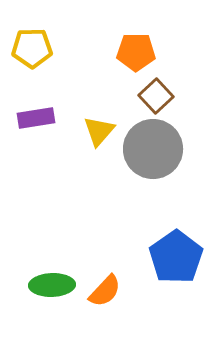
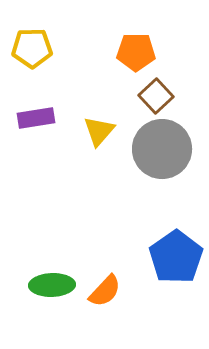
gray circle: moved 9 px right
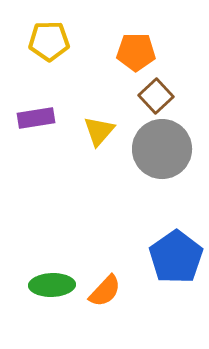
yellow pentagon: moved 17 px right, 7 px up
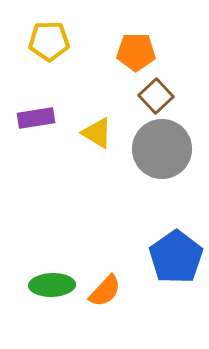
yellow triangle: moved 2 px left, 2 px down; rotated 40 degrees counterclockwise
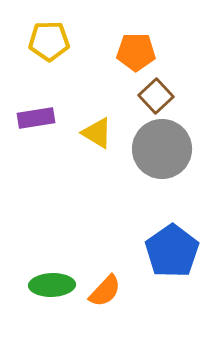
blue pentagon: moved 4 px left, 6 px up
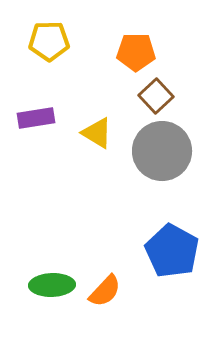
gray circle: moved 2 px down
blue pentagon: rotated 8 degrees counterclockwise
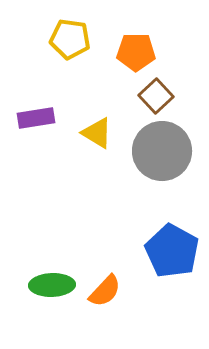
yellow pentagon: moved 21 px right, 2 px up; rotated 9 degrees clockwise
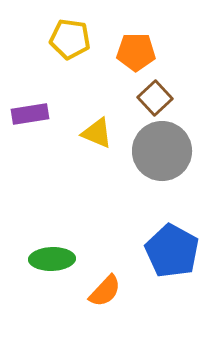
brown square: moved 1 px left, 2 px down
purple rectangle: moved 6 px left, 4 px up
yellow triangle: rotated 8 degrees counterclockwise
green ellipse: moved 26 px up
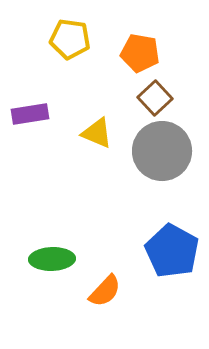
orange pentagon: moved 4 px right, 1 px down; rotated 9 degrees clockwise
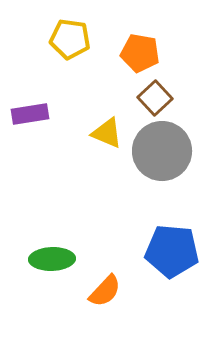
yellow triangle: moved 10 px right
blue pentagon: rotated 24 degrees counterclockwise
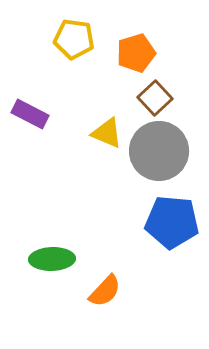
yellow pentagon: moved 4 px right
orange pentagon: moved 4 px left; rotated 27 degrees counterclockwise
purple rectangle: rotated 36 degrees clockwise
gray circle: moved 3 px left
blue pentagon: moved 29 px up
